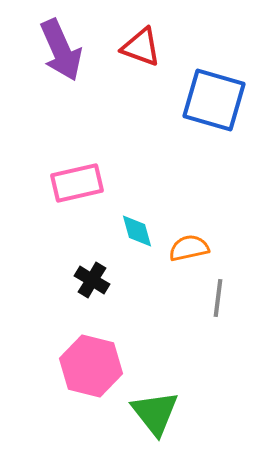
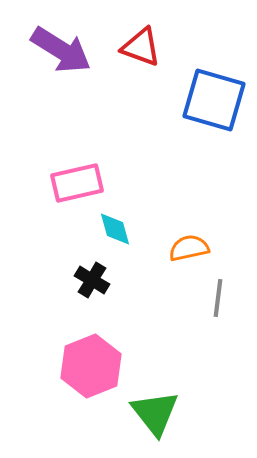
purple arrow: rotated 34 degrees counterclockwise
cyan diamond: moved 22 px left, 2 px up
pink hexagon: rotated 24 degrees clockwise
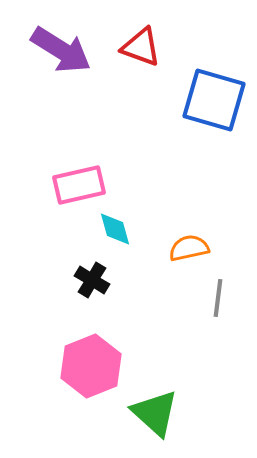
pink rectangle: moved 2 px right, 2 px down
green triangle: rotated 10 degrees counterclockwise
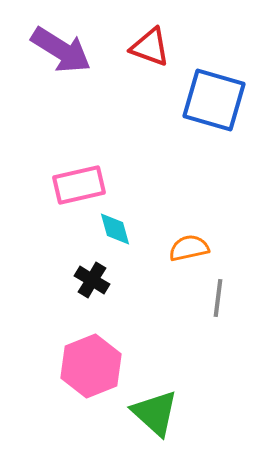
red triangle: moved 9 px right
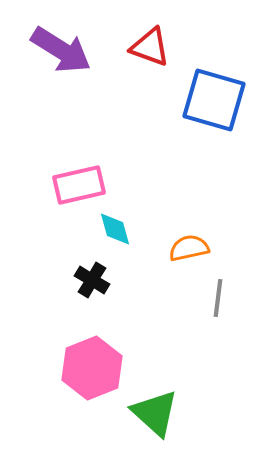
pink hexagon: moved 1 px right, 2 px down
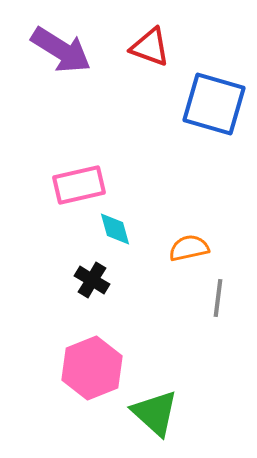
blue square: moved 4 px down
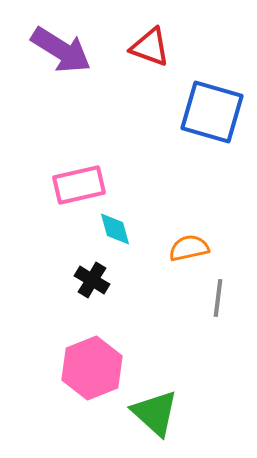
blue square: moved 2 px left, 8 px down
